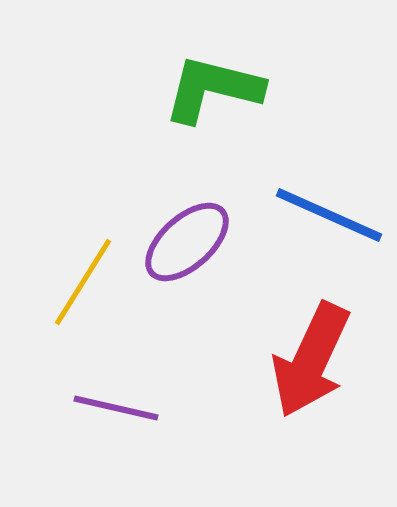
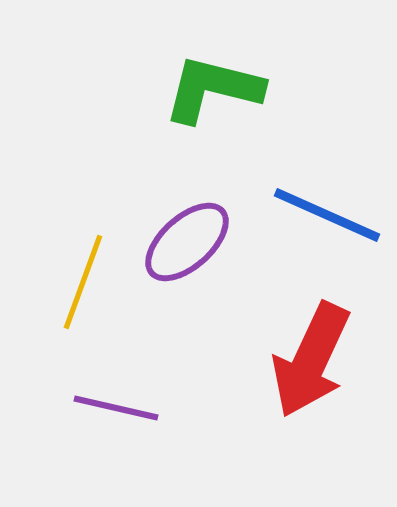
blue line: moved 2 px left
yellow line: rotated 12 degrees counterclockwise
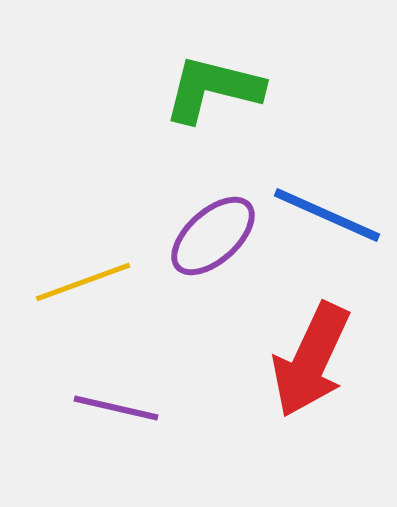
purple ellipse: moved 26 px right, 6 px up
yellow line: rotated 50 degrees clockwise
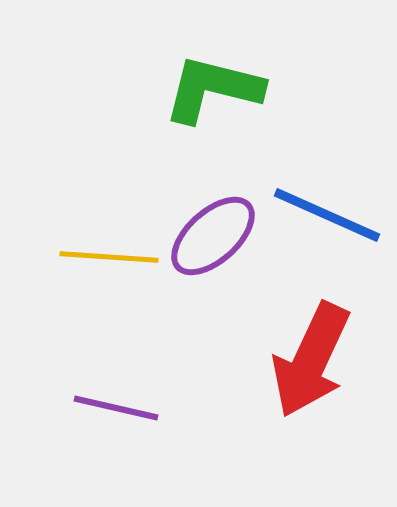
yellow line: moved 26 px right, 25 px up; rotated 24 degrees clockwise
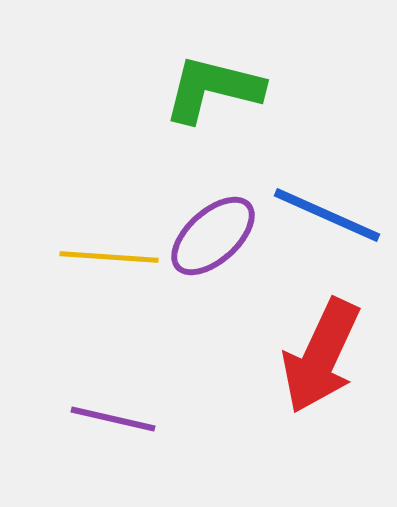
red arrow: moved 10 px right, 4 px up
purple line: moved 3 px left, 11 px down
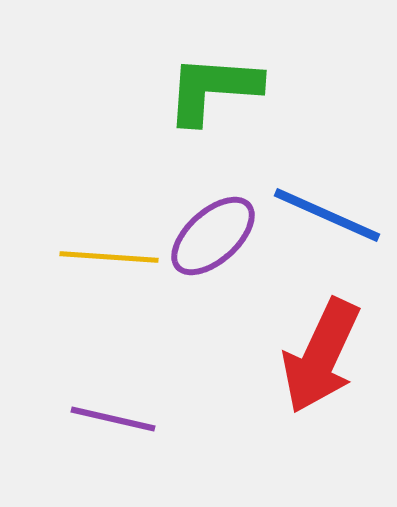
green L-shape: rotated 10 degrees counterclockwise
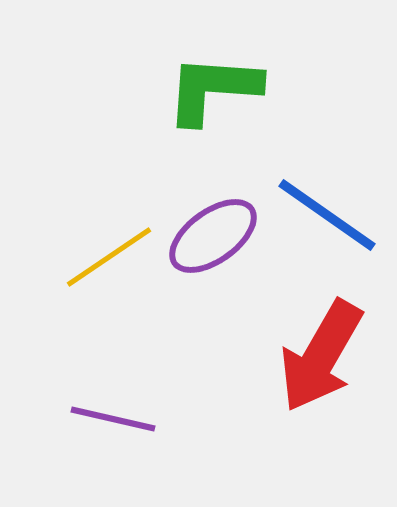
blue line: rotated 11 degrees clockwise
purple ellipse: rotated 6 degrees clockwise
yellow line: rotated 38 degrees counterclockwise
red arrow: rotated 5 degrees clockwise
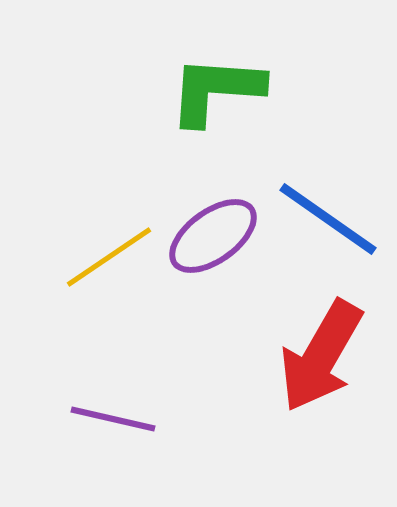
green L-shape: moved 3 px right, 1 px down
blue line: moved 1 px right, 4 px down
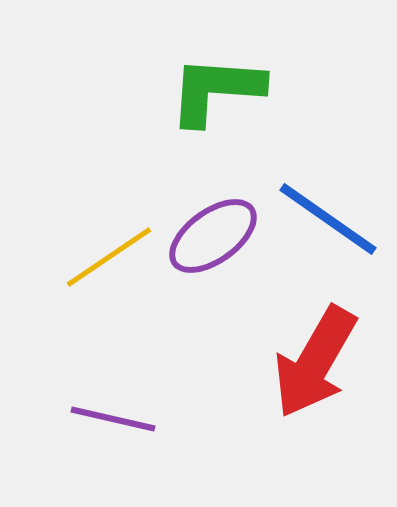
red arrow: moved 6 px left, 6 px down
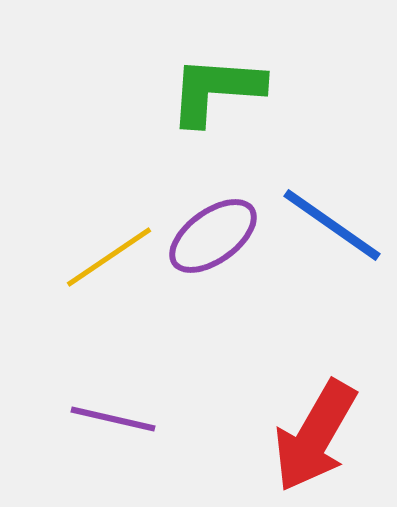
blue line: moved 4 px right, 6 px down
red arrow: moved 74 px down
